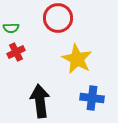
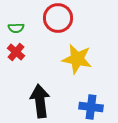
green semicircle: moved 5 px right
red cross: rotated 24 degrees counterclockwise
yellow star: rotated 16 degrees counterclockwise
blue cross: moved 1 px left, 9 px down
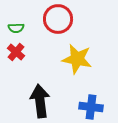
red circle: moved 1 px down
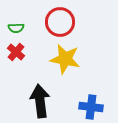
red circle: moved 2 px right, 3 px down
yellow star: moved 12 px left
